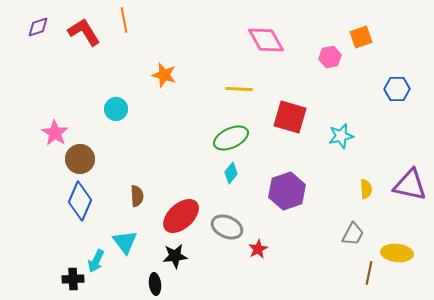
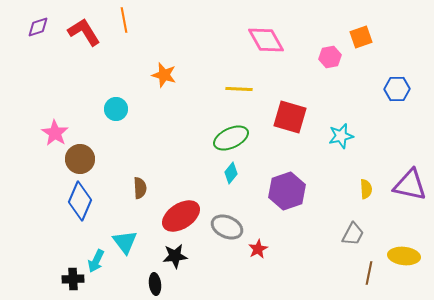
brown semicircle: moved 3 px right, 8 px up
red ellipse: rotated 9 degrees clockwise
yellow ellipse: moved 7 px right, 3 px down
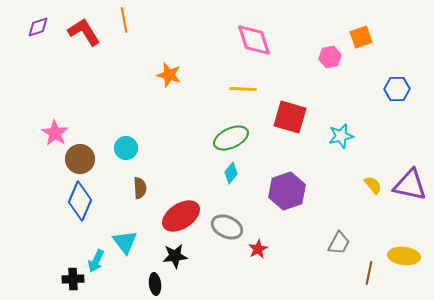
pink diamond: moved 12 px left; rotated 12 degrees clockwise
orange star: moved 5 px right
yellow line: moved 4 px right
cyan circle: moved 10 px right, 39 px down
yellow semicircle: moved 7 px right, 4 px up; rotated 36 degrees counterclockwise
gray trapezoid: moved 14 px left, 9 px down
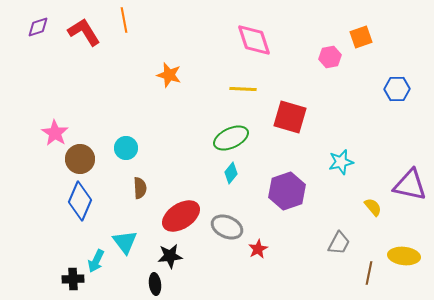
cyan star: moved 26 px down
yellow semicircle: moved 22 px down
black star: moved 5 px left
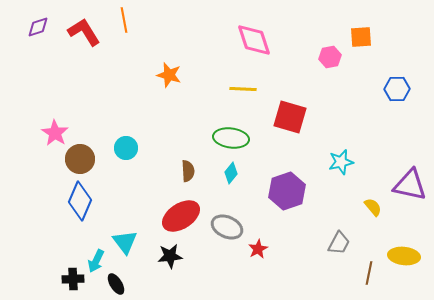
orange square: rotated 15 degrees clockwise
green ellipse: rotated 32 degrees clockwise
brown semicircle: moved 48 px right, 17 px up
black ellipse: moved 39 px left; rotated 25 degrees counterclockwise
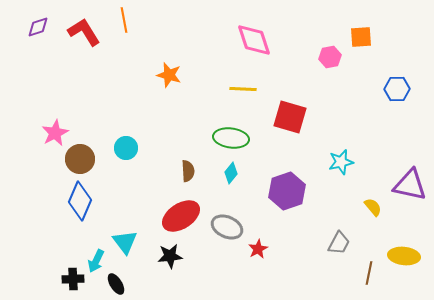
pink star: rotated 12 degrees clockwise
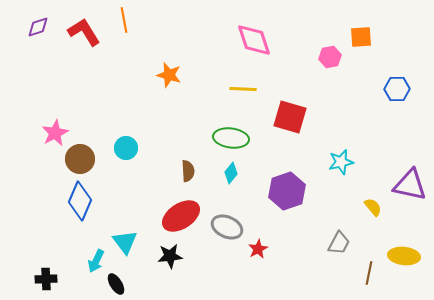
black cross: moved 27 px left
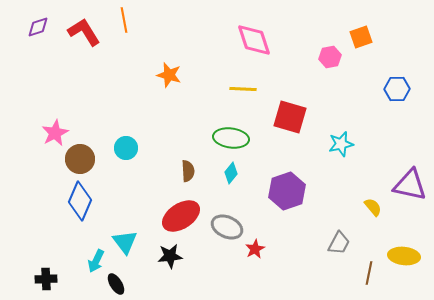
orange square: rotated 15 degrees counterclockwise
cyan star: moved 18 px up
red star: moved 3 px left
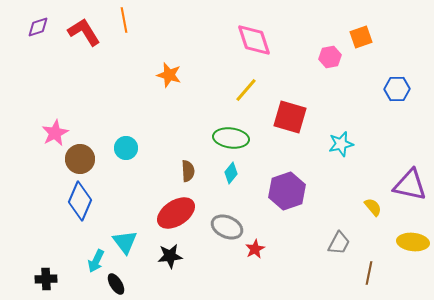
yellow line: moved 3 px right, 1 px down; rotated 52 degrees counterclockwise
red ellipse: moved 5 px left, 3 px up
yellow ellipse: moved 9 px right, 14 px up
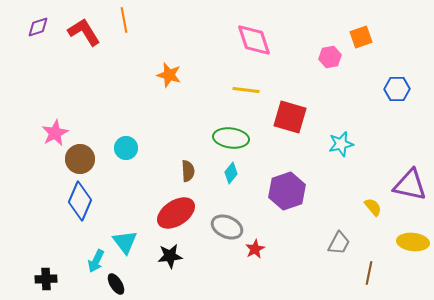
yellow line: rotated 56 degrees clockwise
